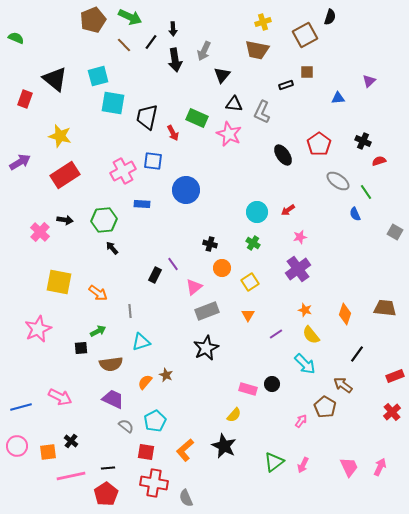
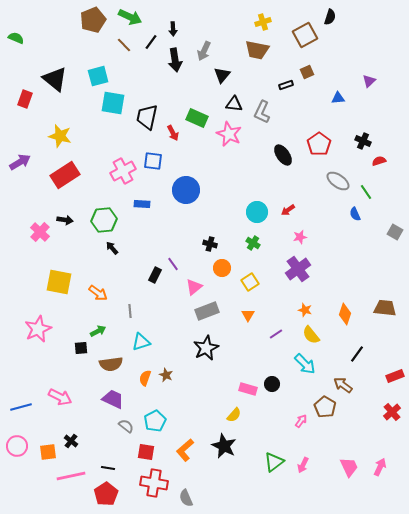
brown square at (307, 72): rotated 24 degrees counterclockwise
orange semicircle at (145, 382): moved 4 px up; rotated 21 degrees counterclockwise
black line at (108, 468): rotated 16 degrees clockwise
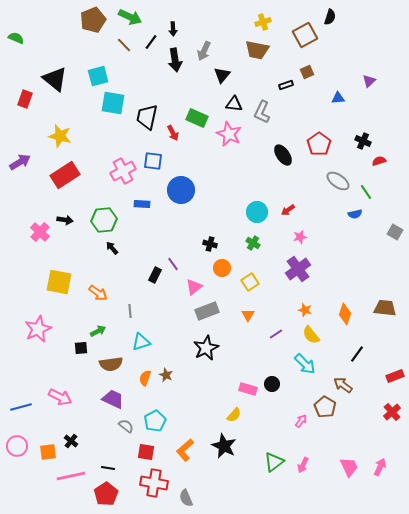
blue circle at (186, 190): moved 5 px left
blue semicircle at (355, 214): rotated 80 degrees counterclockwise
